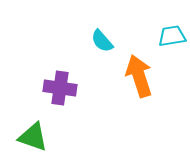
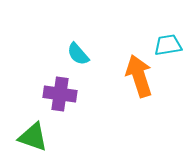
cyan trapezoid: moved 4 px left, 9 px down
cyan semicircle: moved 24 px left, 13 px down
purple cross: moved 6 px down
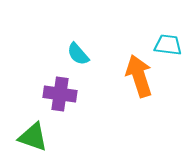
cyan trapezoid: rotated 16 degrees clockwise
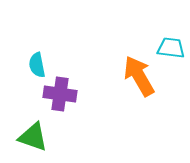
cyan trapezoid: moved 3 px right, 3 px down
cyan semicircle: moved 41 px left, 11 px down; rotated 30 degrees clockwise
orange arrow: rotated 12 degrees counterclockwise
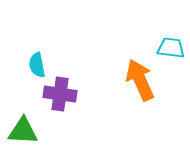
orange arrow: moved 1 px right, 4 px down; rotated 6 degrees clockwise
green triangle: moved 10 px left, 6 px up; rotated 16 degrees counterclockwise
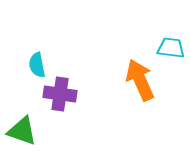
green triangle: moved 1 px left; rotated 16 degrees clockwise
